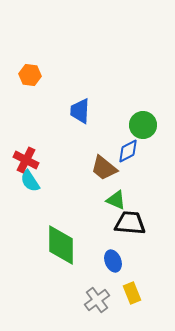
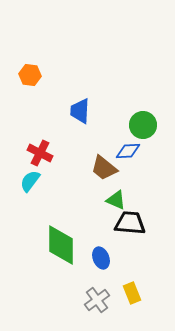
blue diamond: rotated 25 degrees clockwise
red cross: moved 14 px right, 7 px up
cyan semicircle: rotated 70 degrees clockwise
blue ellipse: moved 12 px left, 3 px up
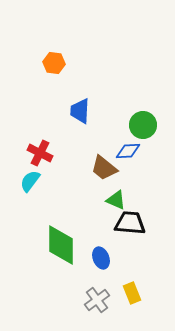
orange hexagon: moved 24 px right, 12 px up
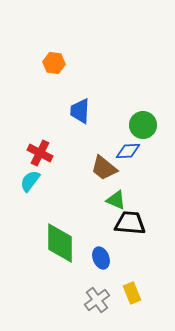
green diamond: moved 1 px left, 2 px up
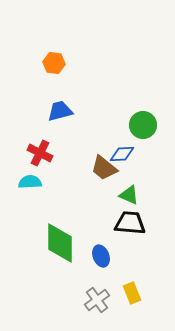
blue trapezoid: moved 20 px left; rotated 72 degrees clockwise
blue diamond: moved 6 px left, 3 px down
cyan semicircle: moved 1 px down; rotated 50 degrees clockwise
green triangle: moved 13 px right, 5 px up
blue ellipse: moved 2 px up
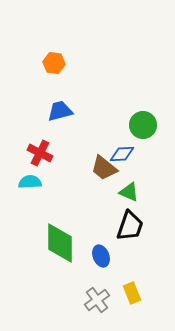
green triangle: moved 3 px up
black trapezoid: moved 3 px down; rotated 104 degrees clockwise
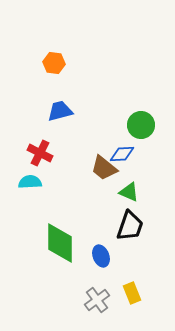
green circle: moved 2 px left
